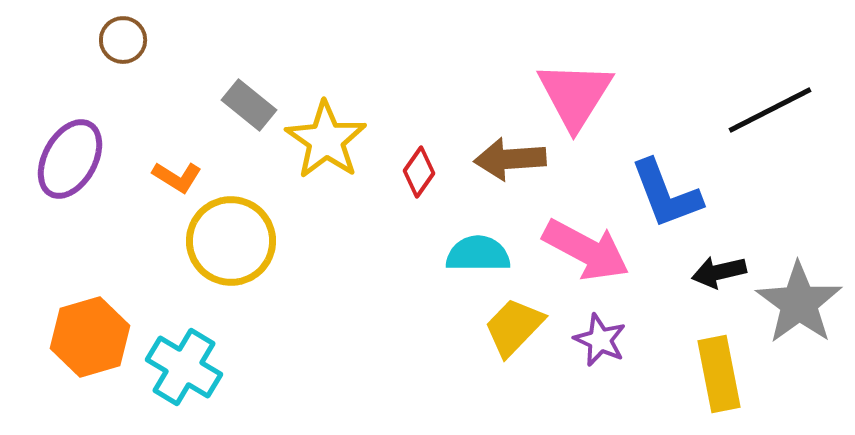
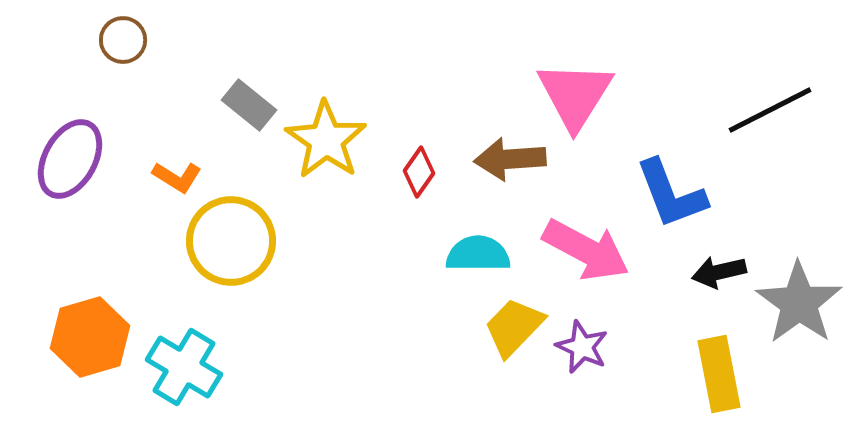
blue L-shape: moved 5 px right
purple star: moved 18 px left, 7 px down
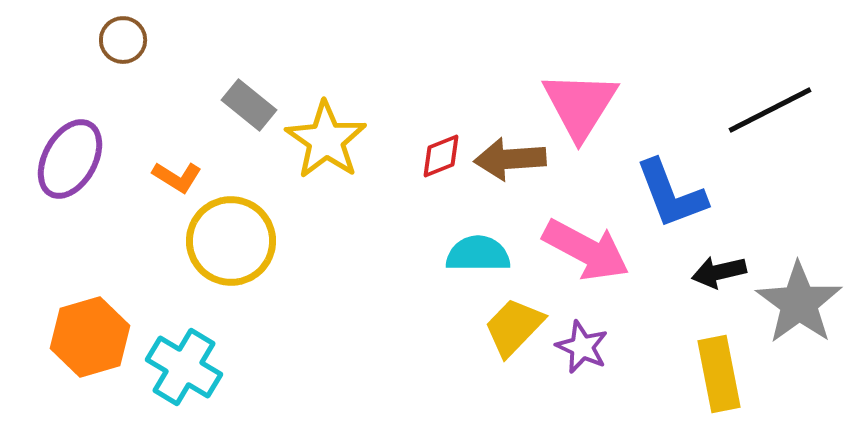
pink triangle: moved 5 px right, 10 px down
red diamond: moved 22 px right, 16 px up; rotated 33 degrees clockwise
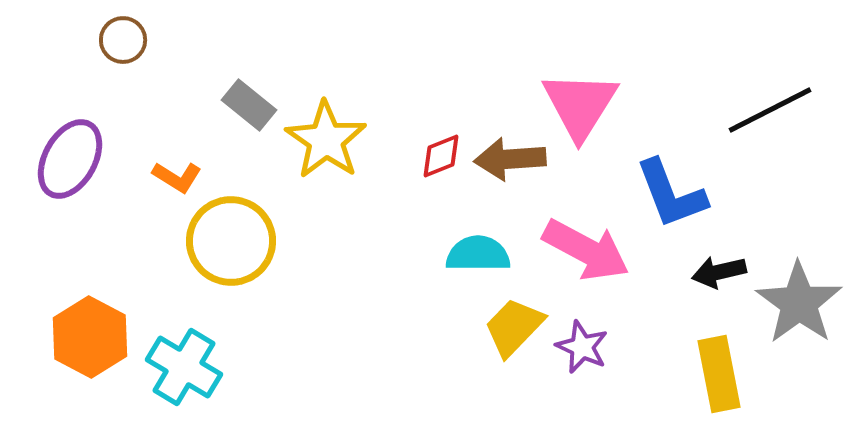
orange hexagon: rotated 16 degrees counterclockwise
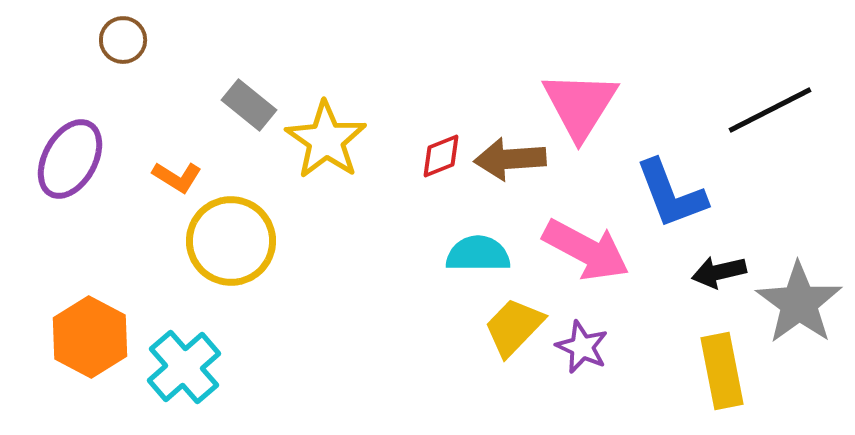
cyan cross: rotated 18 degrees clockwise
yellow rectangle: moved 3 px right, 3 px up
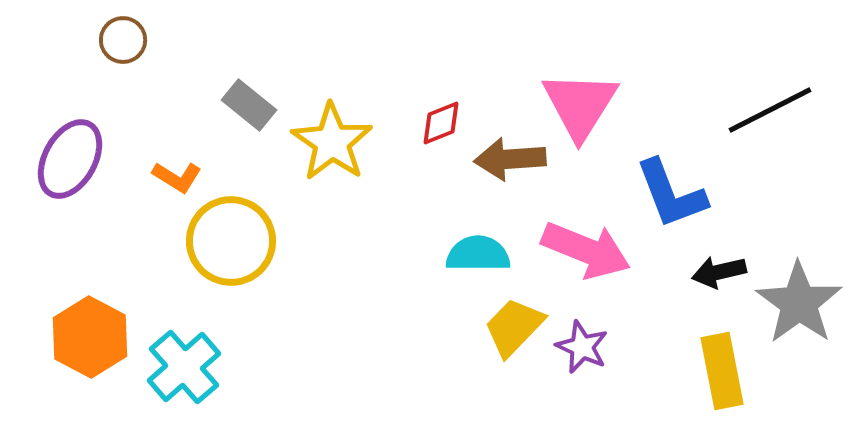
yellow star: moved 6 px right, 2 px down
red diamond: moved 33 px up
pink arrow: rotated 6 degrees counterclockwise
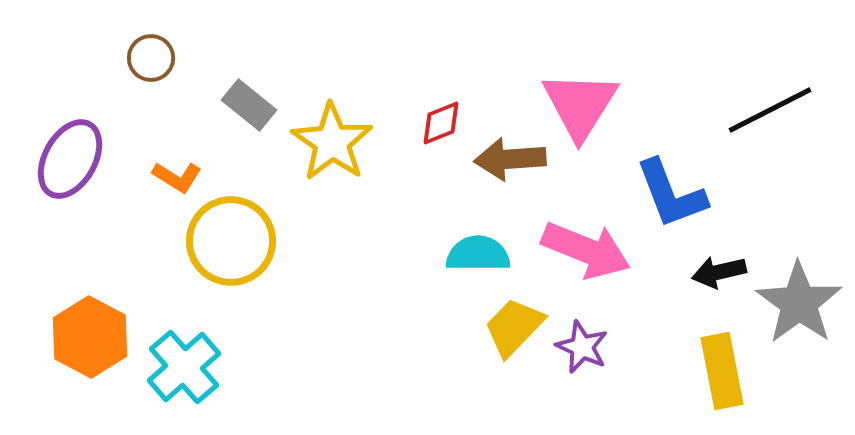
brown circle: moved 28 px right, 18 px down
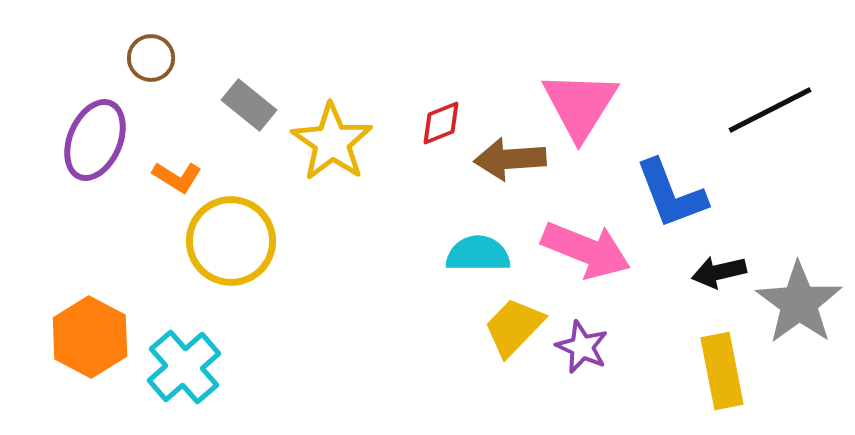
purple ellipse: moved 25 px right, 19 px up; rotated 6 degrees counterclockwise
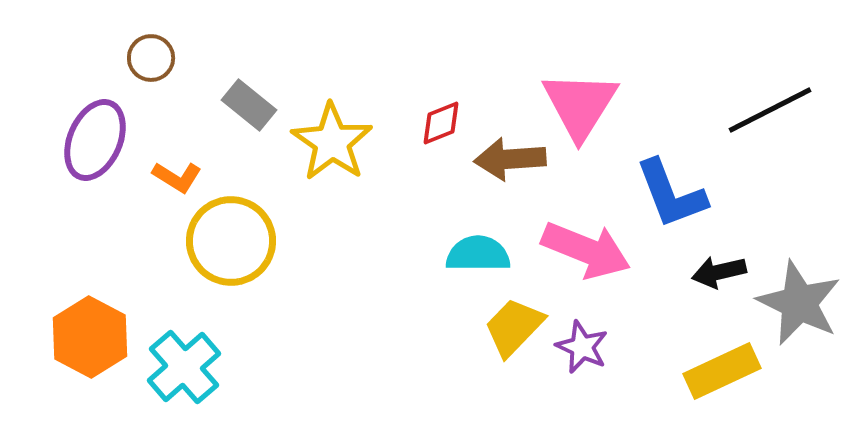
gray star: rotated 10 degrees counterclockwise
yellow rectangle: rotated 76 degrees clockwise
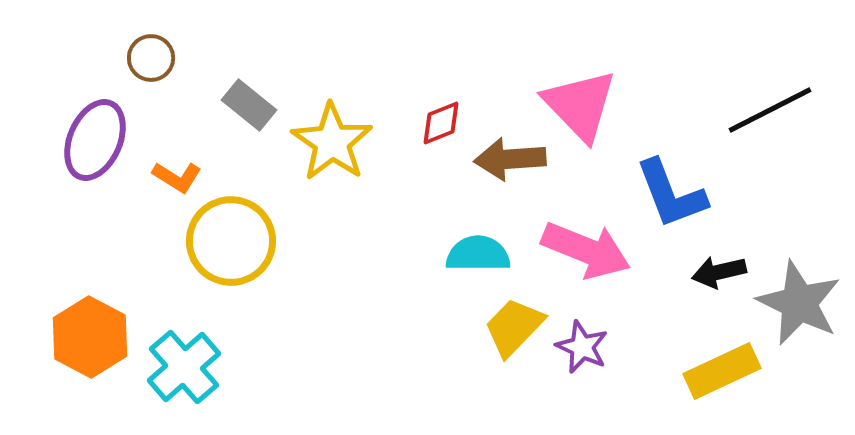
pink triangle: rotated 16 degrees counterclockwise
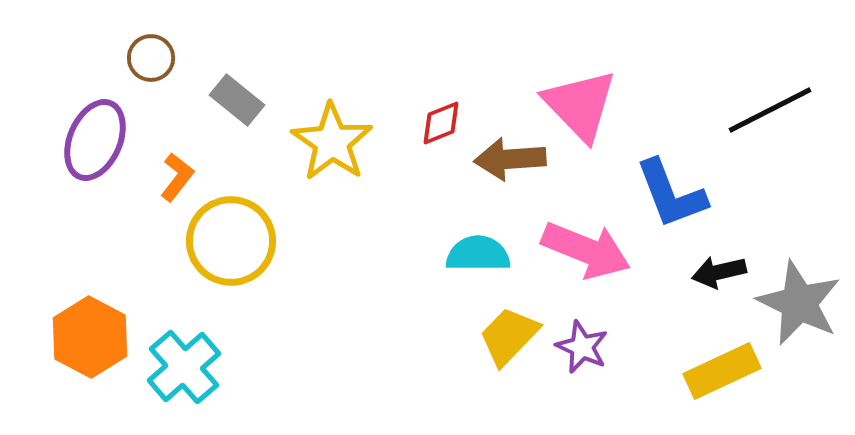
gray rectangle: moved 12 px left, 5 px up
orange L-shape: rotated 84 degrees counterclockwise
yellow trapezoid: moved 5 px left, 9 px down
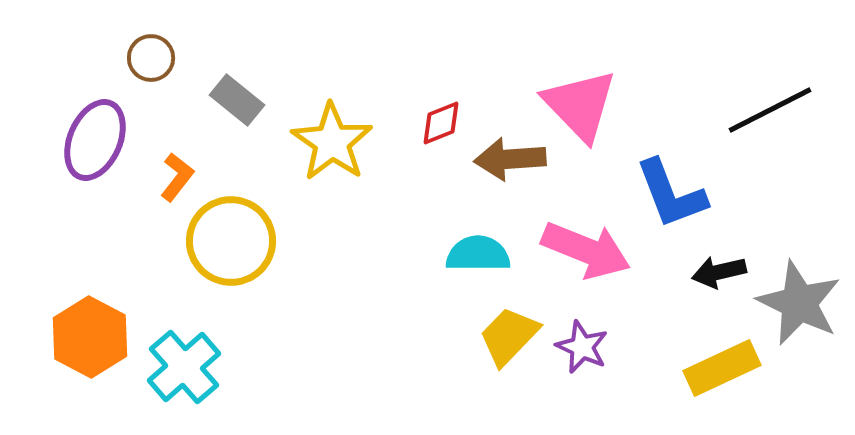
yellow rectangle: moved 3 px up
